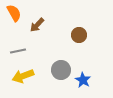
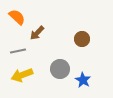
orange semicircle: moved 3 px right, 4 px down; rotated 18 degrees counterclockwise
brown arrow: moved 8 px down
brown circle: moved 3 px right, 4 px down
gray circle: moved 1 px left, 1 px up
yellow arrow: moved 1 px left, 1 px up
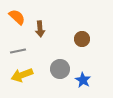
brown arrow: moved 3 px right, 4 px up; rotated 49 degrees counterclockwise
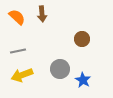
brown arrow: moved 2 px right, 15 px up
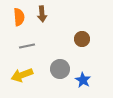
orange semicircle: moved 2 px right; rotated 42 degrees clockwise
gray line: moved 9 px right, 5 px up
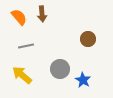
orange semicircle: rotated 36 degrees counterclockwise
brown circle: moved 6 px right
gray line: moved 1 px left
yellow arrow: rotated 60 degrees clockwise
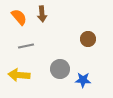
yellow arrow: moved 3 px left; rotated 35 degrees counterclockwise
blue star: rotated 28 degrees counterclockwise
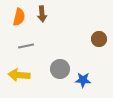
orange semicircle: rotated 54 degrees clockwise
brown circle: moved 11 px right
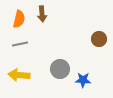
orange semicircle: moved 2 px down
gray line: moved 6 px left, 2 px up
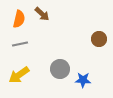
brown arrow: rotated 42 degrees counterclockwise
yellow arrow: rotated 40 degrees counterclockwise
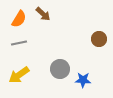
brown arrow: moved 1 px right
orange semicircle: rotated 18 degrees clockwise
gray line: moved 1 px left, 1 px up
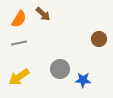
yellow arrow: moved 2 px down
